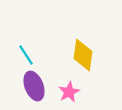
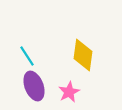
cyan line: moved 1 px right, 1 px down
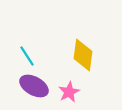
purple ellipse: rotated 40 degrees counterclockwise
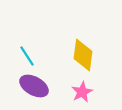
pink star: moved 13 px right
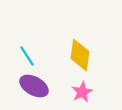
yellow diamond: moved 3 px left
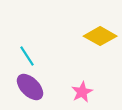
yellow diamond: moved 20 px right, 19 px up; rotated 68 degrees counterclockwise
purple ellipse: moved 4 px left, 1 px down; rotated 16 degrees clockwise
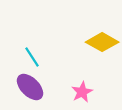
yellow diamond: moved 2 px right, 6 px down
cyan line: moved 5 px right, 1 px down
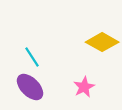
pink star: moved 2 px right, 5 px up
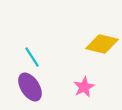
yellow diamond: moved 2 px down; rotated 16 degrees counterclockwise
purple ellipse: rotated 12 degrees clockwise
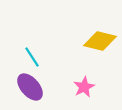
yellow diamond: moved 2 px left, 3 px up
purple ellipse: rotated 8 degrees counterclockwise
